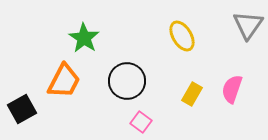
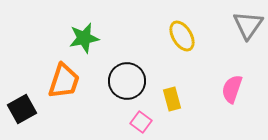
green star: rotated 28 degrees clockwise
orange trapezoid: rotated 9 degrees counterclockwise
yellow rectangle: moved 20 px left, 5 px down; rotated 45 degrees counterclockwise
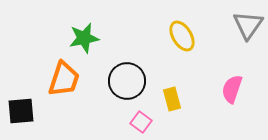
orange trapezoid: moved 2 px up
black square: moved 1 px left, 2 px down; rotated 24 degrees clockwise
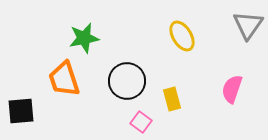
orange trapezoid: rotated 144 degrees clockwise
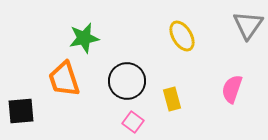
pink square: moved 8 px left
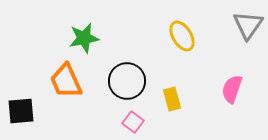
orange trapezoid: moved 2 px right, 2 px down; rotated 6 degrees counterclockwise
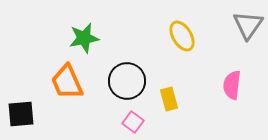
orange trapezoid: moved 1 px right, 1 px down
pink semicircle: moved 4 px up; rotated 12 degrees counterclockwise
yellow rectangle: moved 3 px left
black square: moved 3 px down
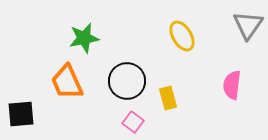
yellow rectangle: moved 1 px left, 1 px up
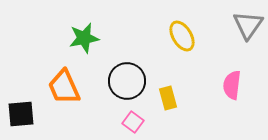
orange trapezoid: moved 3 px left, 5 px down
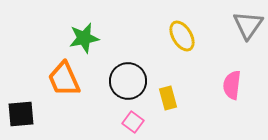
black circle: moved 1 px right
orange trapezoid: moved 8 px up
